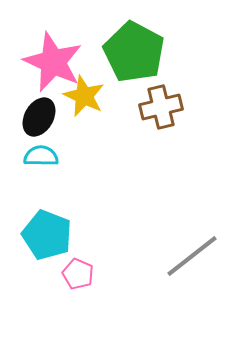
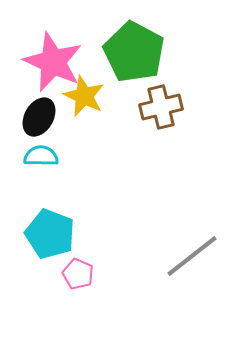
cyan pentagon: moved 3 px right, 1 px up
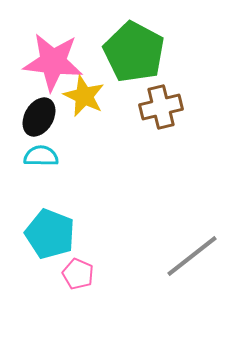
pink star: rotated 18 degrees counterclockwise
